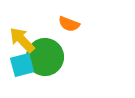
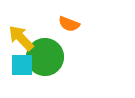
yellow arrow: moved 1 px left, 2 px up
cyan square: rotated 15 degrees clockwise
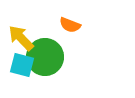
orange semicircle: moved 1 px right, 1 px down
cyan square: rotated 15 degrees clockwise
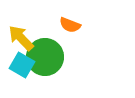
cyan square: rotated 15 degrees clockwise
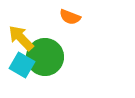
orange semicircle: moved 8 px up
